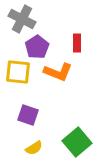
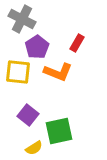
red rectangle: rotated 30 degrees clockwise
purple square: rotated 20 degrees clockwise
green square: moved 18 px left, 11 px up; rotated 28 degrees clockwise
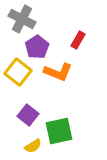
red rectangle: moved 1 px right, 3 px up
yellow square: rotated 32 degrees clockwise
yellow semicircle: moved 1 px left, 2 px up
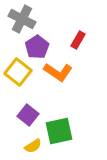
orange L-shape: rotated 12 degrees clockwise
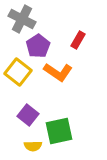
purple pentagon: moved 1 px right, 1 px up
yellow semicircle: rotated 30 degrees clockwise
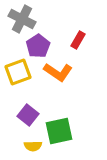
yellow square: rotated 32 degrees clockwise
